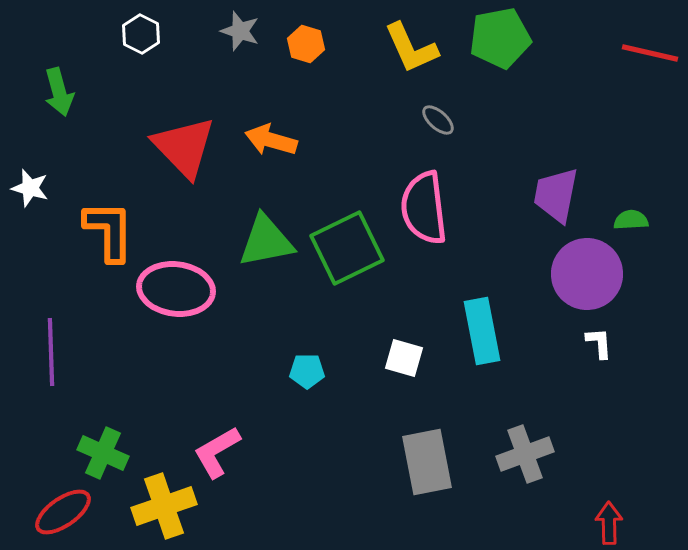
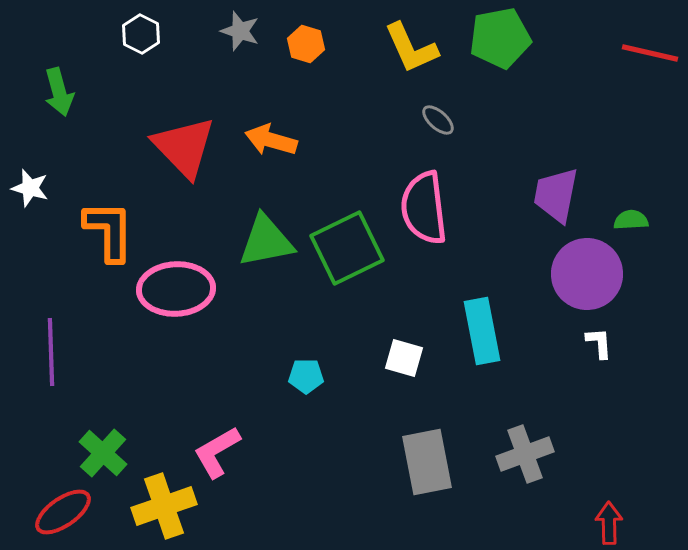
pink ellipse: rotated 10 degrees counterclockwise
cyan pentagon: moved 1 px left, 5 px down
green cross: rotated 18 degrees clockwise
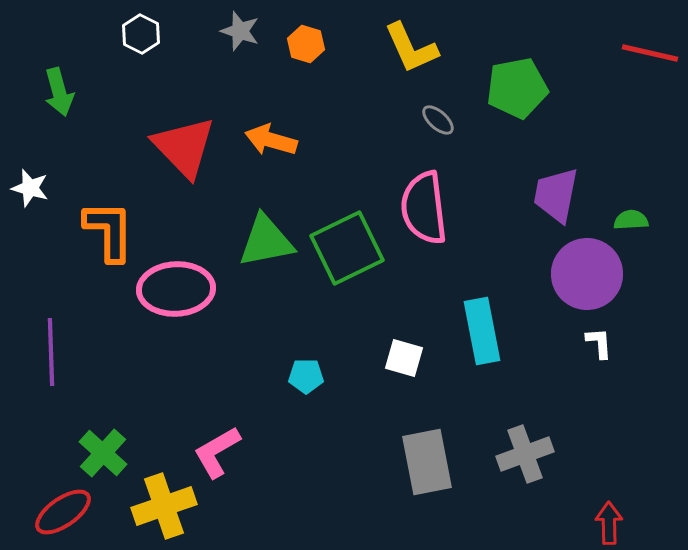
green pentagon: moved 17 px right, 50 px down
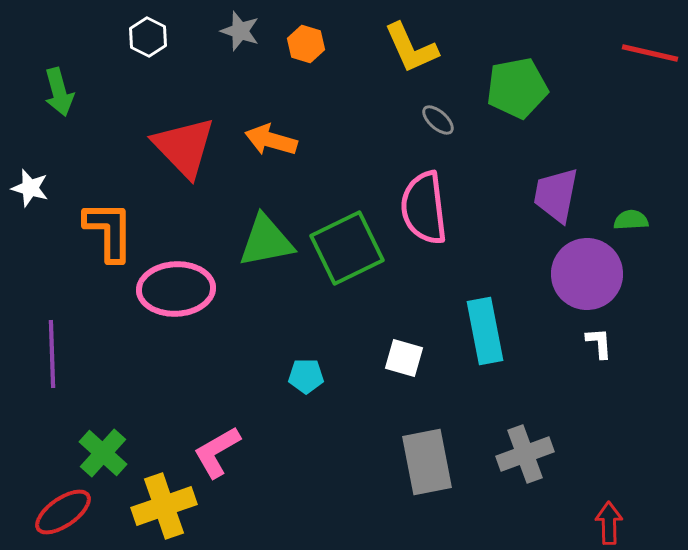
white hexagon: moved 7 px right, 3 px down
cyan rectangle: moved 3 px right
purple line: moved 1 px right, 2 px down
